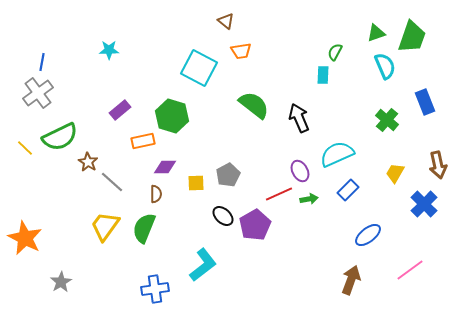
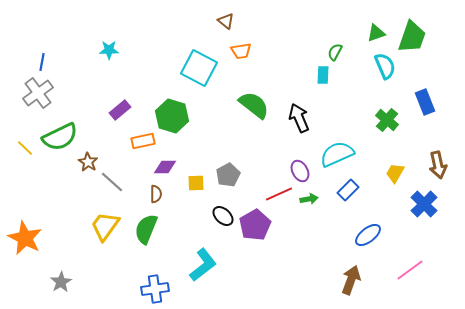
green semicircle at (144, 228): moved 2 px right, 1 px down
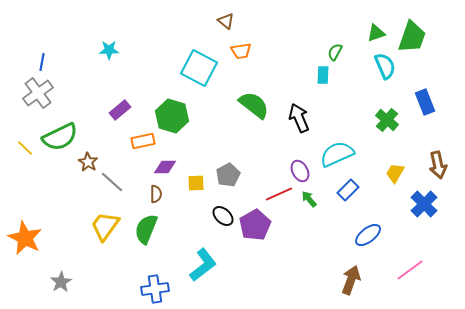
green arrow at (309, 199): rotated 120 degrees counterclockwise
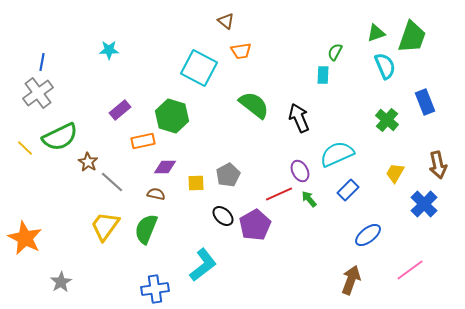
brown semicircle at (156, 194): rotated 78 degrees counterclockwise
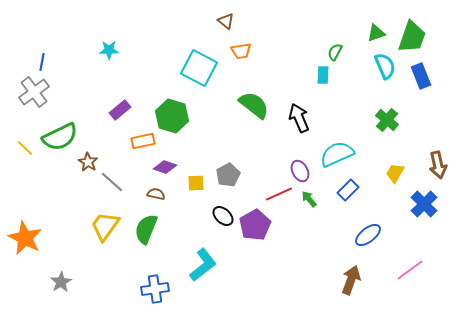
gray cross at (38, 93): moved 4 px left, 1 px up
blue rectangle at (425, 102): moved 4 px left, 26 px up
purple diamond at (165, 167): rotated 20 degrees clockwise
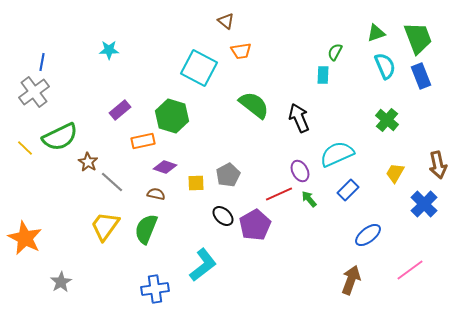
green trapezoid at (412, 37): moved 6 px right, 1 px down; rotated 40 degrees counterclockwise
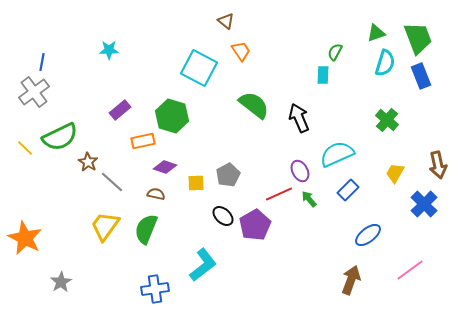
orange trapezoid at (241, 51): rotated 115 degrees counterclockwise
cyan semicircle at (385, 66): moved 3 px up; rotated 40 degrees clockwise
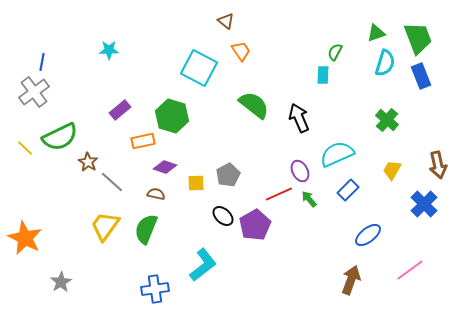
yellow trapezoid at (395, 173): moved 3 px left, 3 px up
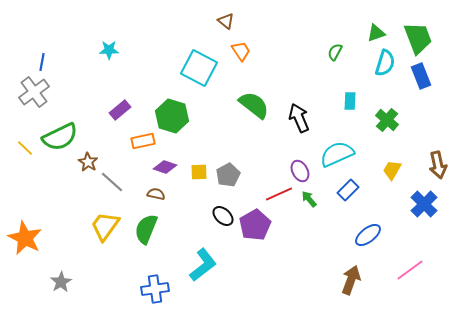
cyan rectangle at (323, 75): moved 27 px right, 26 px down
yellow square at (196, 183): moved 3 px right, 11 px up
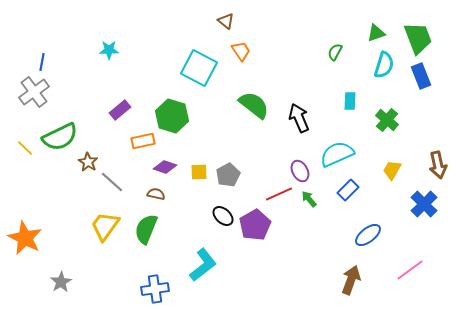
cyan semicircle at (385, 63): moved 1 px left, 2 px down
